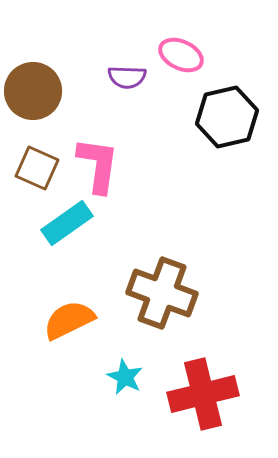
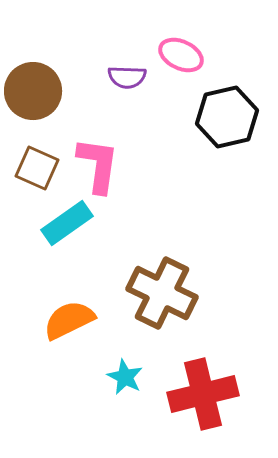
brown cross: rotated 6 degrees clockwise
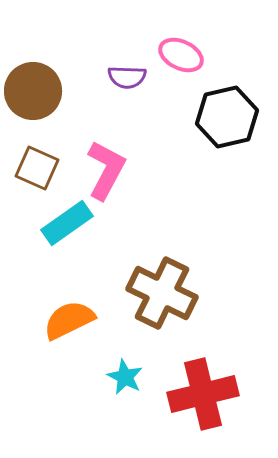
pink L-shape: moved 8 px right, 5 px down; rotated 20 degrees clockwise
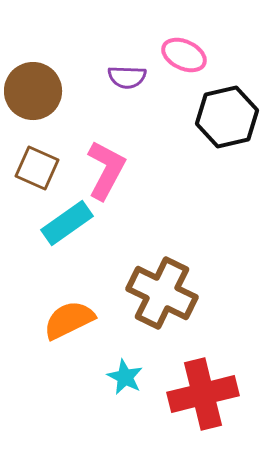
pink ellipse: moved 3 px right
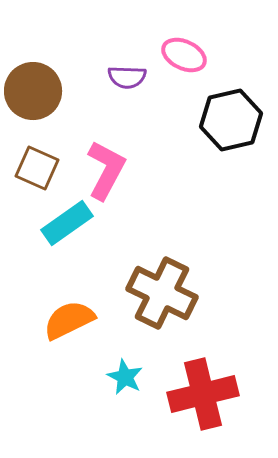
black hexagon: moved 4 px right, 3 px down
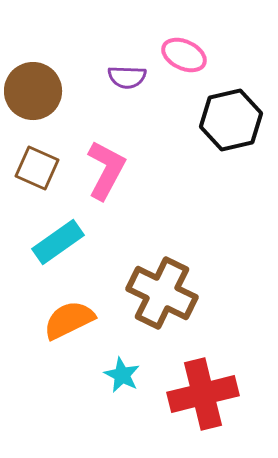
cyan rectangle: moved 9 px left, 19 px down
cyan star: moved 3 px left, 2 px up
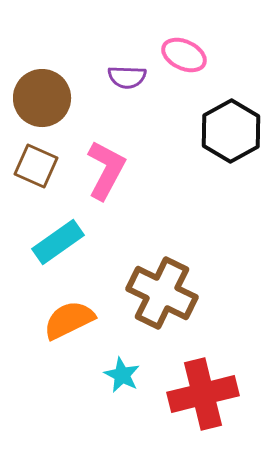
brown circle: moved 9 px right, 7 px down
black hexagon: moved 11 px down; rotated 16 degrees counterclockwise
brown square: moved 1 px left, 2 px up
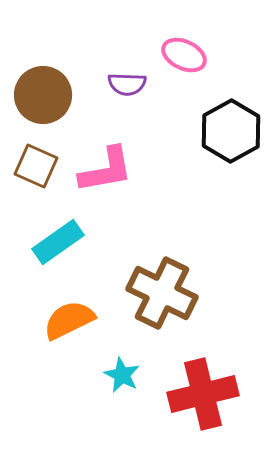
purple semicircle: moved 7 px down
brown circle: moved 1 px right, 3 px up
pink L-shape: rotated 52 degrees clockwise
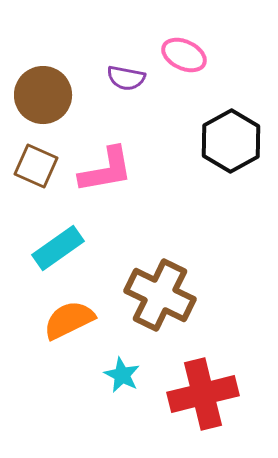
purple semicircle: moved 1 px left, 6 px up; rotated 9 degrees clockwise
black hexagon: moved 10 px down
cyan rectangle: moved 6 px down
brown cross: moved 2 px left, 2 px down
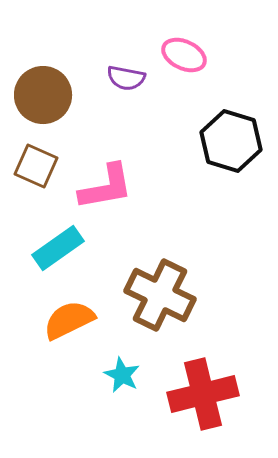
black hexagon: rotated 14 degrees counterclockwise
pink L-shape: moved 17 px down
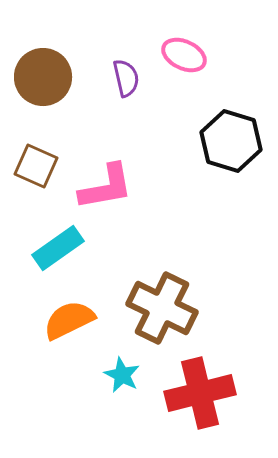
purple semicircle: rotated 114 degrees counterclockwise
brown circle: moved 18 px up
brown cross: moved 2 px right, 13 px down
red cross: moved 3 px left, 1 px up
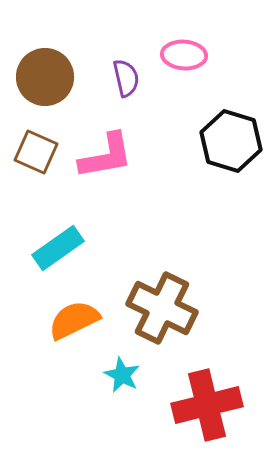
pink ellipse: rotated 21 degrees counterclockwise
brown circle: moved 2 px right
brown square: moved 14 px up
pink L-shape: moved 31 px up
orange semicircle: moved 5 px right
red cross: moved 7 px right, 12 px down
